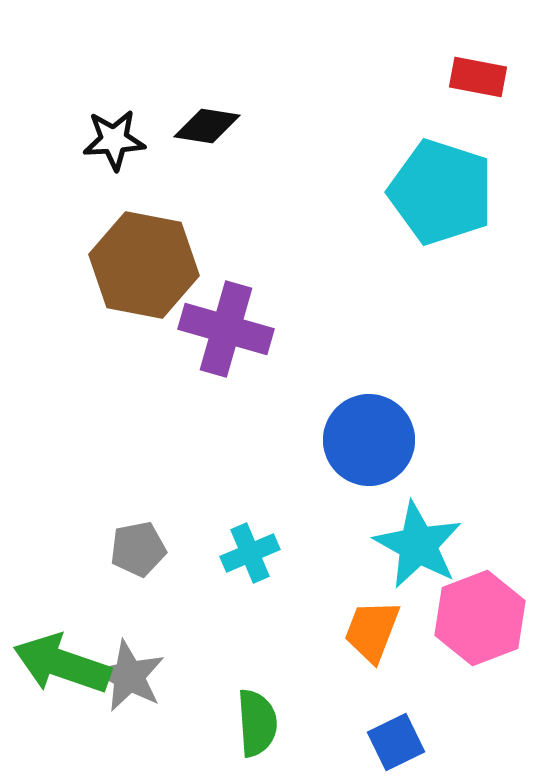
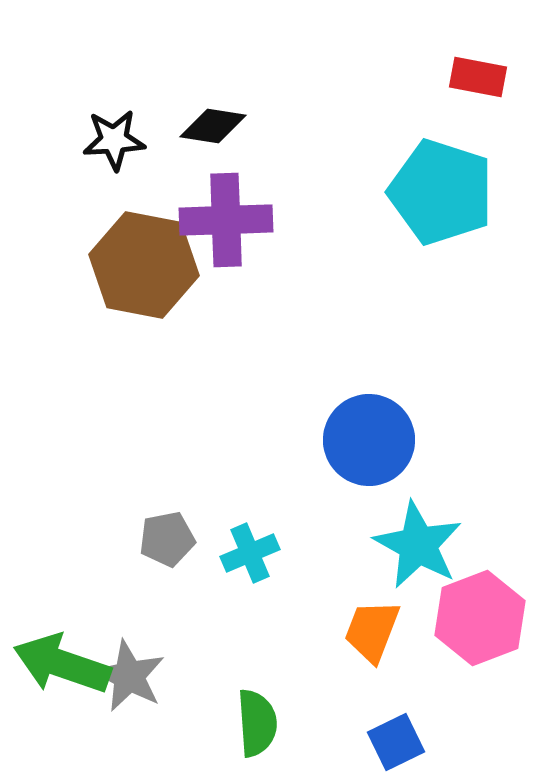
black diamond: moved 6 px right
purple cross: moved 109 px up; rotated 18 degrees counterclockwise
gray pentagon: moved 29 px right, 10 px up
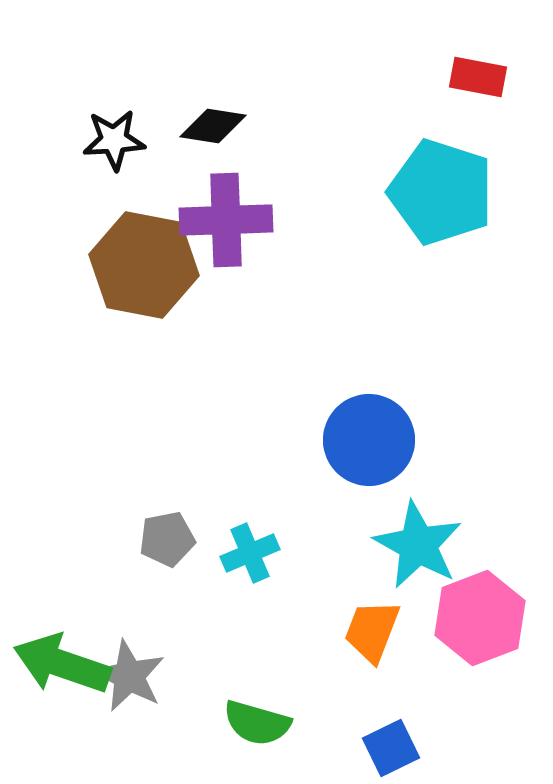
green semicircle: rotated 110 degrees clockwise
blue square: moved 5 px left, 6 px down
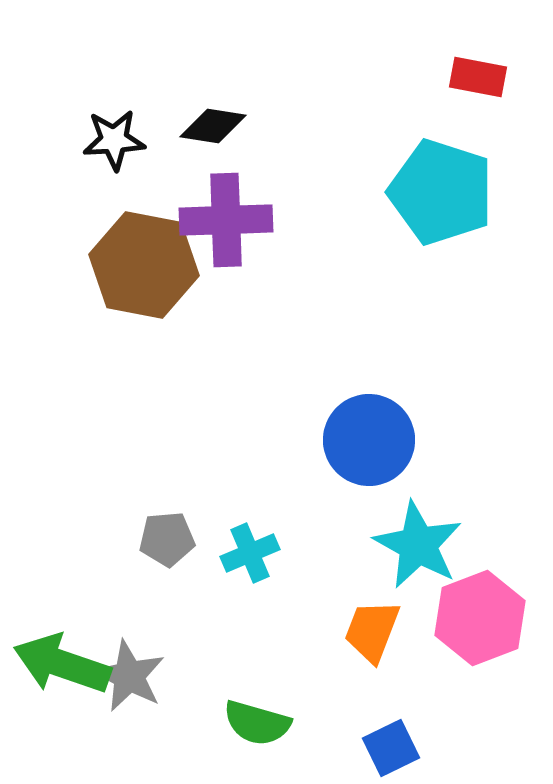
gray pentagon: rotated 6 degrees clockwise
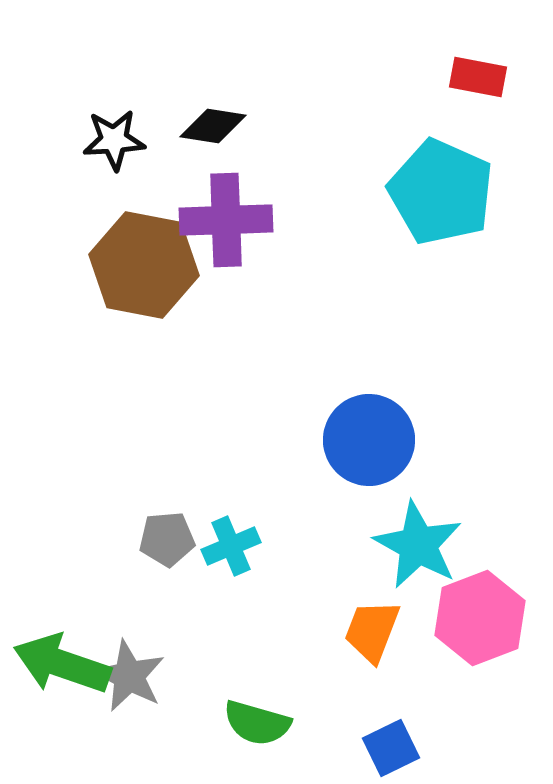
cyan pentagon: rotated 6 degrees clockwise
cyan cross: moved 19 px left, 7 px up
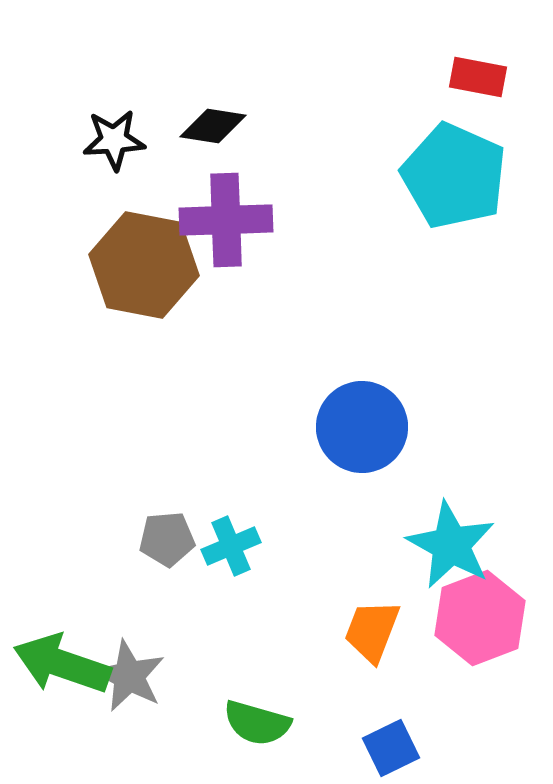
cyan pentagon: moved 13 px right, 16 px up
blue circle: moved 7 px left, 13 px up
cyan star: moved 33 px right
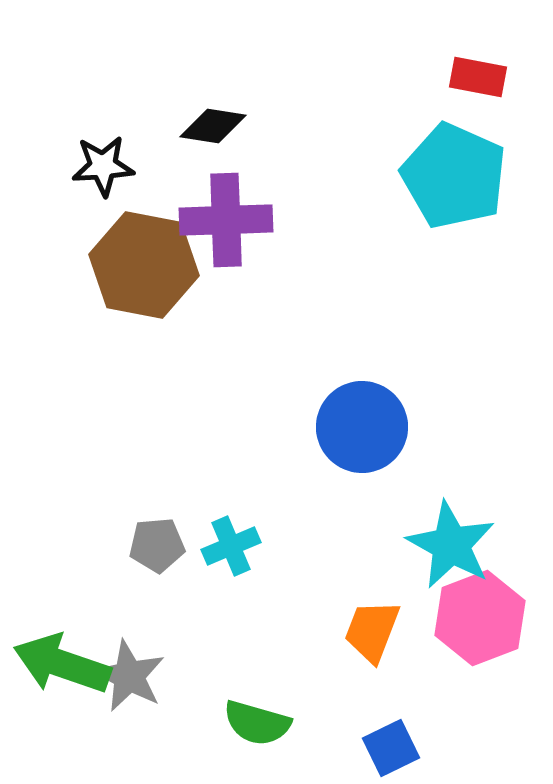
black star: moved 11 px left, 26 px down
gray pentagon: moved 10 px left, 6 px down
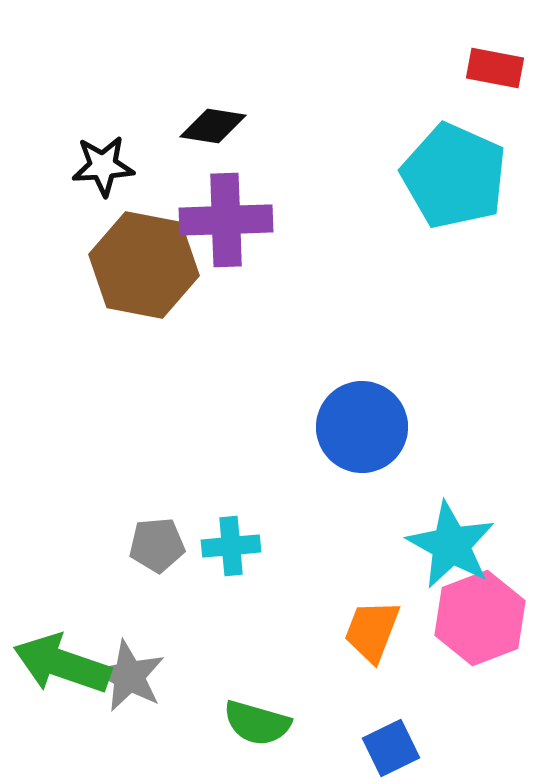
red rectangle: moved 17 px right, 9 px up
cyan cross: rotated 18 degrees clockwise
